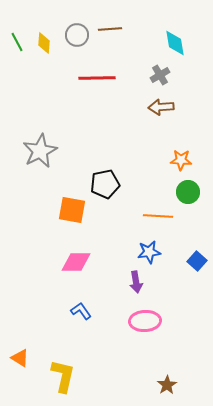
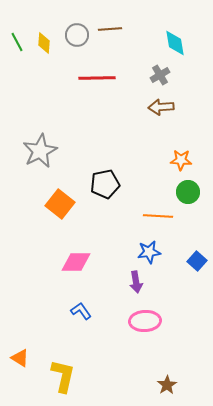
orange square: moved 12 px left, 6 px up; rotated 28 degrees clockwise
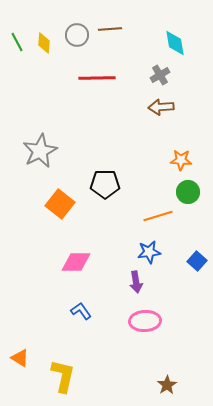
black pentagon: rotated 12 degrees clockwise
orange line: rotated 20 degrees counterclockwise
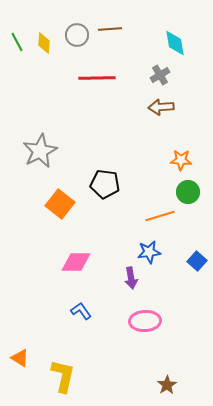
black pentagon: rotated 8 degrees clockwise
orange line: moved 2 px right
purple arrow: moved 5 px left, 4 px up
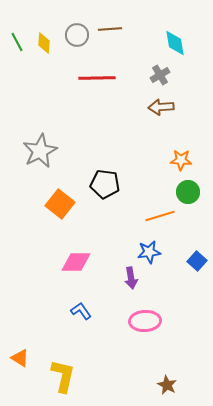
brown star: rotated 12 degrees counterclockwise
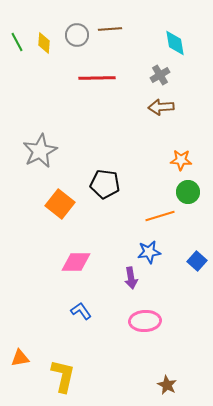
orange triangle: rotated 42 degrees counterclockwise
